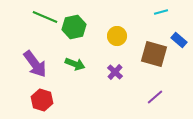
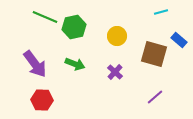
red hexagon: rotated 15 degrees counterclockwise
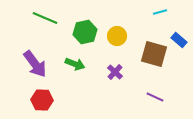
cyan line: moved 1 px left
green line: moved 1 px down
green hexagon: moved 11 px right, 5 px down
purple line: rotated 66 degrees clockwise
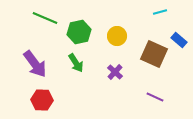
green hexagon: moved 6 px left
brown square: rotated 8 degrees clockwise
green arrow: moved 1 px right, 1 px up; rotated 36 degrees clockwise
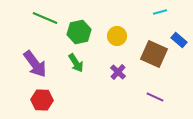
purple cross: moved 3 px right
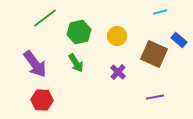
green line: rotated 60 degrees counterclockwise
purple line: rotated 36 degrees counterclockwise
